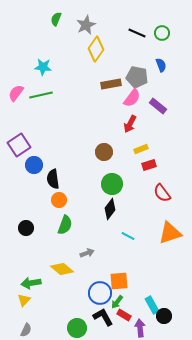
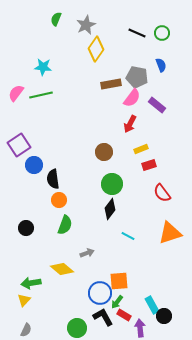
purple rectangle at (158, 106): moved 1 px left, 1 px up
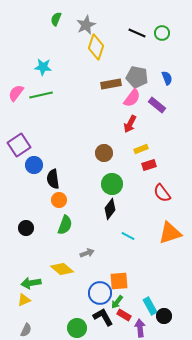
yellow diamond at (96, 49): moved 2 px up; rotated 15 degrees counterclockwise
blue semicircle at (161, 65): moved 6 px right, 13 px down
brown circle at (104, 152): moved 1 px down
yellow triangle at (24, 300): rotated 24 degrees clockwise
cyan rectangle at (152, 305): moved 2 px left, 1 px down
